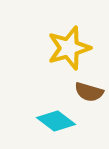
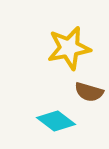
yellow star: rotated 6 degrees clockwise
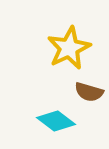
yellow star: rotated 15 degrees counterclockwise
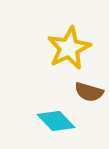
cyan diamond: rotated 9 degrees clockwise
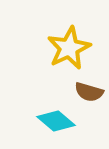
cyan diamond: rotated 6 degrees counterclockwise
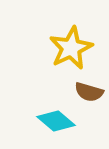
yellow star: moved 2 px right
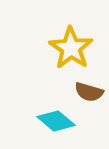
yellow star: rotated 12 degrees counterclockwise
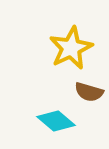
yellow star: rotated 12 degrees clockwise
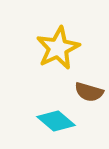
yellow star: moved 13 px left
